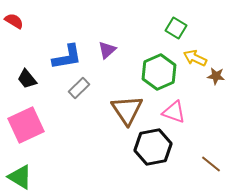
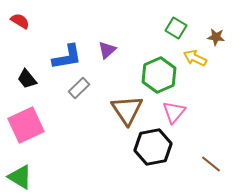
red semicircle: moved 6 px right
green hexagon: moved 3 px down
brown star: moved 39 px up
pink triangle: rotated 50 degrees clockwise
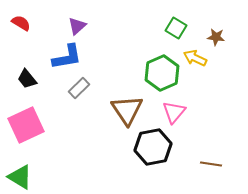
red semicircle: moved 1 px right, 2 px down
purple triangle: moved 30 px left, 24 px up
green hexagon: moved 3 px right, 2 px up
brown line: rotated 30 degrees counterclockwise
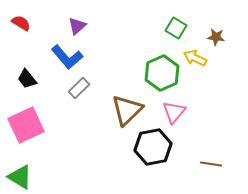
blue L-shape: rotated 60 degrees clockwise
brown triangle: rotated 20 degrees clockwise
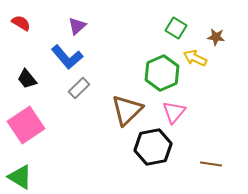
pink square: rotated 9 degrees counterclockwise
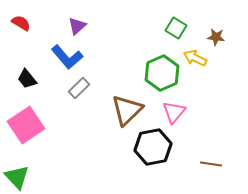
green triangle: moved 3 px left; rotated 16 degrees clockwise
